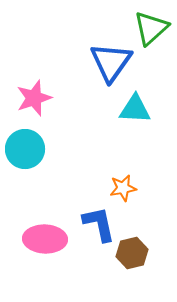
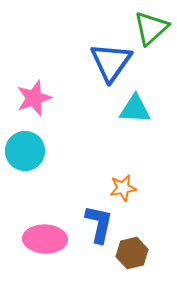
cyan circle: moved 2 px down
blue L-shape: rotated 24 degrees clockwise
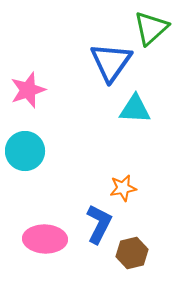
pink star: moved 6 px left, 8 px up
blue L-shape: rotated 15 degrees clockwise
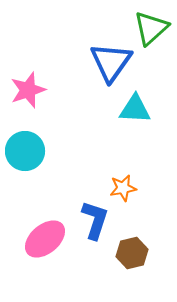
blue L-shape: moved 4 px left, 4 px up; rotated 9 degrees counterclockwise
pink ellipse: rotated 42 degrees counterclockwise
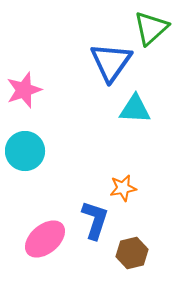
pink star: moved 4 px left
